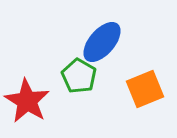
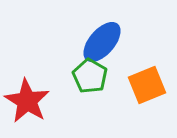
green pentagon: moved 11 px right
orange square: moved 2 px right, 4 px up
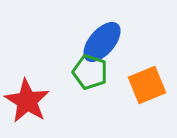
green pentagon: moved 4 px up; rotated 12 degrees counterclockwise
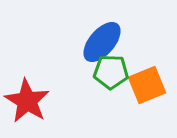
green pentagon: moved 21 px right; rotated 16 degrees counterclockwise
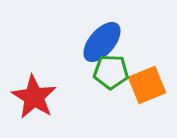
red star: moved 7 px right, 4 px up
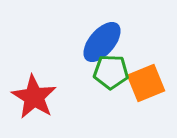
orange square: moved 1 px left, 2 px up
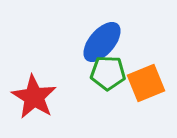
green pentagon: moved 3 px left, 1 px down
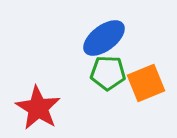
blue ellipse: moved 2 px right, 4 px up; rotated 12 degrees clockwise
red star: moved 4 px right, 11 px down
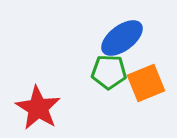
blue ellipse: moved 18 px right
green pentagon: moved 1 px right, 1 px up
